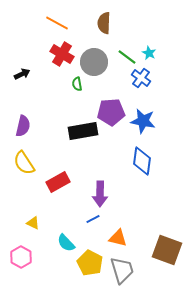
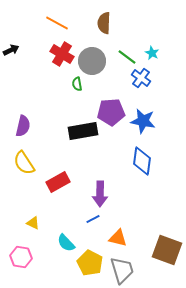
cyan star: moved 3 px right
gray circle: moved 2 px left, 1 px up
black arrow: moved 11 px left, 24 px up
pink hexagon: rotated 20 degrees counterclockwise
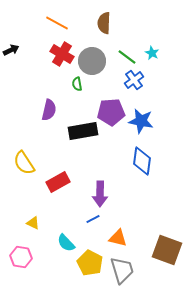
blue cross: moved 7 px left, 2 px down; rotated 18 degrees clockwise
blue star: moved 2 px left
purple semicircle: moved 26 px right, 16 px up
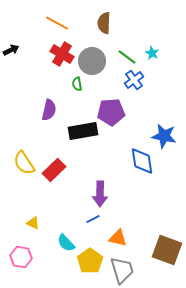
blue star: moved 23 px right, 15 px down
blue diamond: rotated 16 degrees counterclockwise
red rectangle: moved 4 px left, 12 px up; rotated 15 degrees counterclockwise
yellow pentagon: moved 2 px up; rotated 10 degrees clockwise
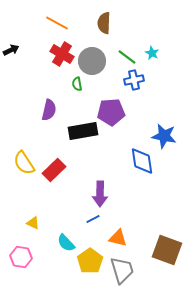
blue cross: rotated 24 degrees clockwise
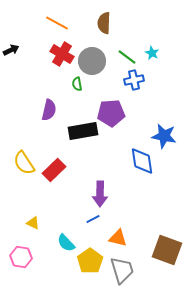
purple pentagon: moved 1 px down
